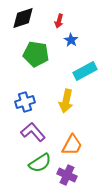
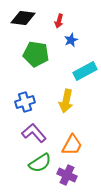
black diamond: rotated 25 degrees clockwise
blue star: rotated 16 degrees clockwise
purple L-shape: moved 1 px right, 1 px down
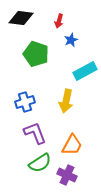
black diamond: moved 2 px left
green pentagon: rotated 10 degrees clockwise
purple L-shape: moved 1 px right; rotated 20 degrees clockwise
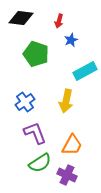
blue cross: rotated 18 degrees counterclockwise
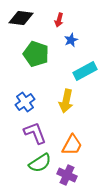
red arrow: moved 1 px up
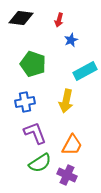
green pentagon: moved 3 px left, 10 px down
blue cross: rotated 24 degrees clockwise
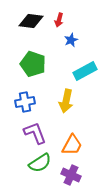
black diamond: moved 10 px right, 3 px down
purple cross: moved 4 px right
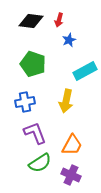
blue star: moved 2 px left
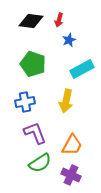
cyan rectangle: moved 3 px left, 2 px up
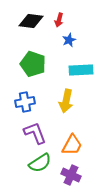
cyan rectangle: moved 1 px left, 1 px down; rotated 25 degrees clockwise
